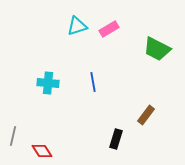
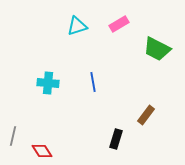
pink rectangle: moved 10 px right, 5 px up
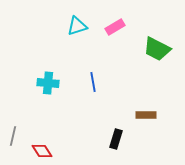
pink rectangle: moved 4 px left, 3 px down
brown rectangle: rotated 54 degrees clockwise
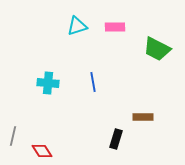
pink rectangle: rotated 30 degrees clockwise
brown rectangle: moved 3 px left, 2 px down
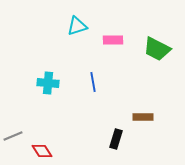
pink rectangle: moved 2 px left, 13 px down
gray line: rotated 54 degrees clockwise
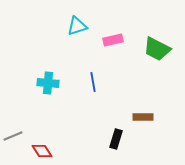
pink rectangle: rotated 12 degrees counterclockwise
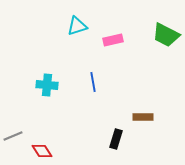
green trapezoid: moved 9 px right, 14 px up
cyan cross: moved 1 px left, 2 px down
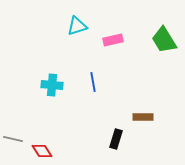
green trapezoid: moved 2 px left, 5 px down; rotated 32 degrees clockwise
cyan cross: moved 5 px right
gray line: moved 3 px down; rotated 36 degrees clockwise
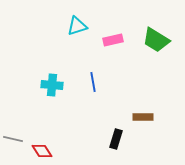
green trapezoid: moved 8 px left; rotated 28 degrees counterclockwise
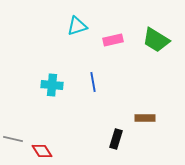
brown rectangle: moved 2 px right, 1 px down
